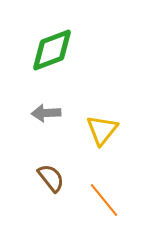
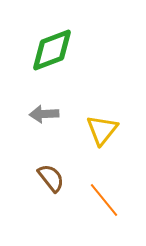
gray arrow: moved 2 px left, 1 px down
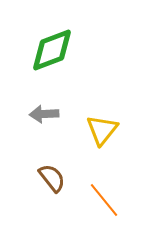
brown semicircle: moved 1 px right
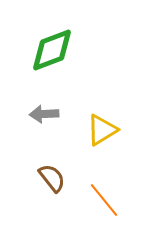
yellow triangle: rotated 20 degrees clockwise
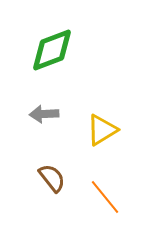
orange line: moved 1 px right, 3 px up
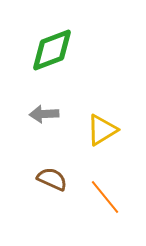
brown semicircle: moved 1 px down; rotated 28 degrees counterclockwise
